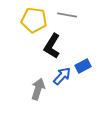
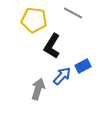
gray line: moved 6 px right, 2 px up; rotated 18 degrees clockwise
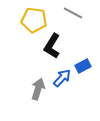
blue arrow: moved 2 px down
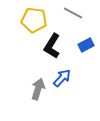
blue rectangle: moved 3 px right, 21 px up
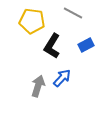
yellow pentagon: moved 2 px left, 1 px down
gray arrow: moved 3 px up
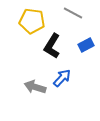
gray arrow: moved 3 px left, 1 px down; rotated 90 degrees counterclockwise
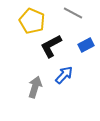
yellow pentagon: rotated 15 degrees clockwise
black L-shape: moved 1 px left; rotated 30 degrees clockwise
blue arrow: moved 2 px right, 3 px up
gray arrow: rotated 90 degrees clockwise
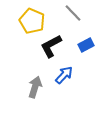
gray line: rotated 18 degrees clockwise
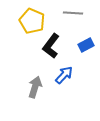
gray line: rotated 42 degrees counterclockwise
black L-shape: rotated 25 degrees counterclockwise
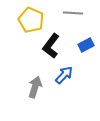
yellow pentagon: moved 1 px left, 1 px up
